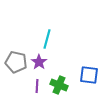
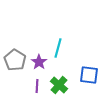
cyan line: moved 11 px right, 9 px down
gray pentagon: moved 1 px left, 2 px up; rotated 20 degrees clockwise
green cross: rotated 18 degrees clockwise
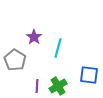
purple star: moved 5 px left, 25 px up
green cross: moved 1 px left, 1 px down; rotated 18 degrees clockwise
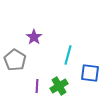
cyan line: moved 10 px right, 7 px down
blue square: moved 1 px right, 2 px up
green cross: moved 1 px right
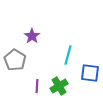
purple star: moved 2 px left, 1 px up
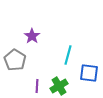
blue square: moved 1 px left
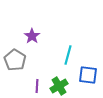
blue square: moved 1 px left, 2 px down
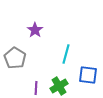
purple star: moved 3 px right, 6 px up
cyan line: moved 2 px left, 1 px up
gray pentagon: moved 2 px up
purple line: moved 1 px left, 2 px down
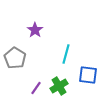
purple line: rotated 32 degrees clockwise
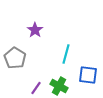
green cross: rotated 30 degrees counterclockwise
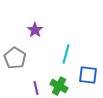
purple line: rotated 48 degrees counterclockwise
